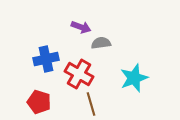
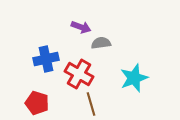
red pentagon: moved 2 px left, 1 px down
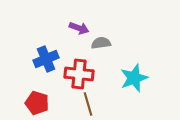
purple arrow: moved 2 px left, 1 px down
blue cross: rotated 10 degrees counterclockwise
red cross: rotated 24 degrees counterclockwise
brown line: moved 3 px left
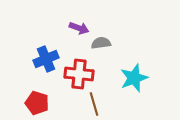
brown line: moved 6 px right
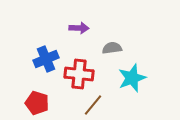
purple arrow: rotated 18 degrees counterclockwise
gray semicircle: moved 11 px right, 5 px down
cyan star: moved 2 px left
brown line: moved 1 px left, 1 px down; rotated 55 degrees clockwise
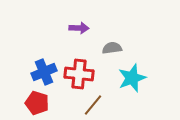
blue cross: moved 2 px left, 13 px down
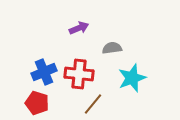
purple arrow: rotated 24 degrees counterclockwise
brown line: moved 1 px up
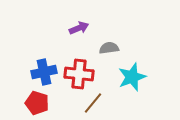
gray semicircle: moved 3 px left
blue cross: rotated 10 degrees clockwise
cyan star: moved 1 px up
brown line: moved 1 px up
